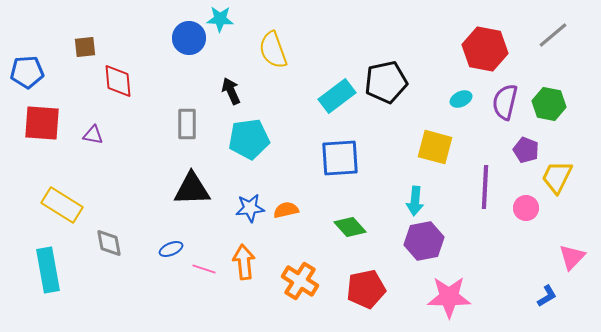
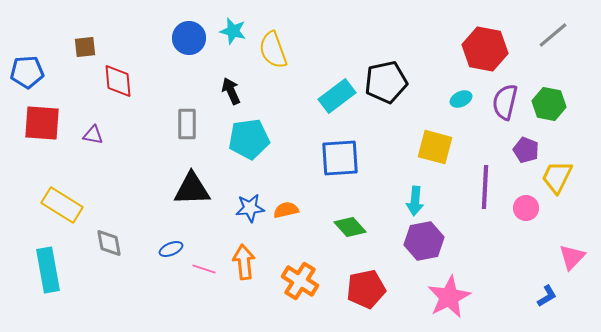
cyan star at (220, 19): moved 13 px right, 12 px down; rotated 12 degrees clockwise
pink star at (449, 297): rotated 27 degrees counterclockwise
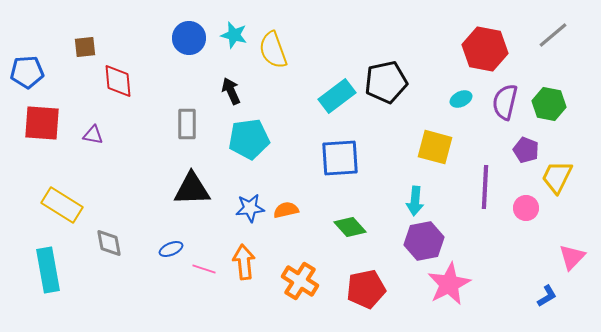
cyan star at (233, 31): moved 1 px right, 4 px down
pink star at (449, 297): moved 13 px up
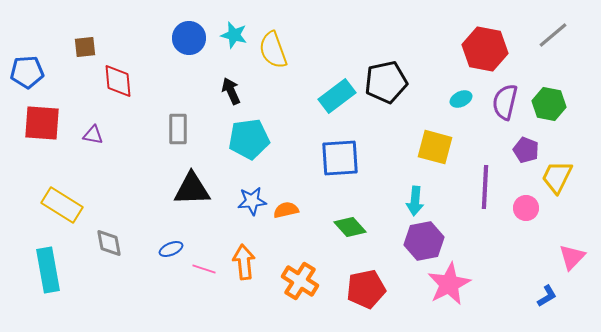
gray rectangle at (187, 124): moved 9 px left, 5 px down
blue star at (250, 208): moved 2 px right, 7 px up
